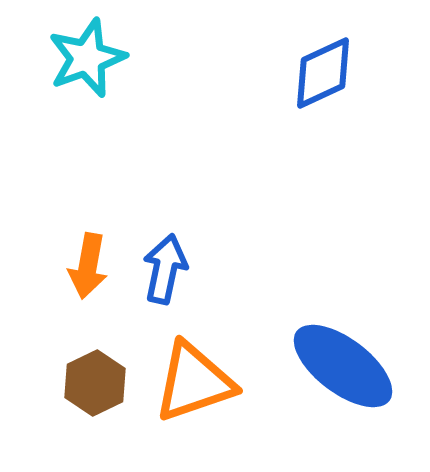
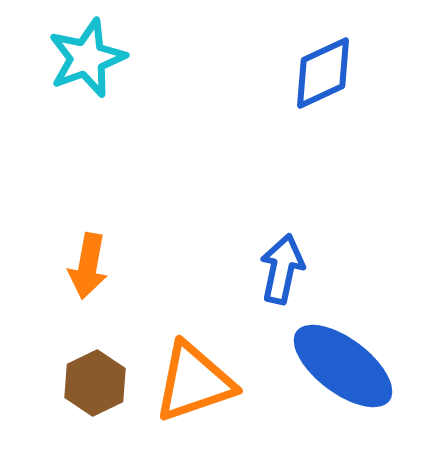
blue arrow: moved 117 px right
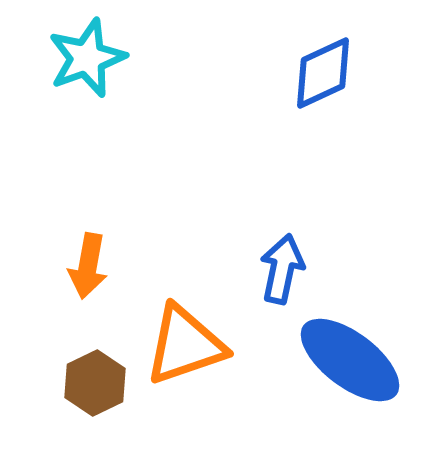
blue ellipse: moved 7 px right, 6 px up
orange triangle: moved 9 px left, 37 px up
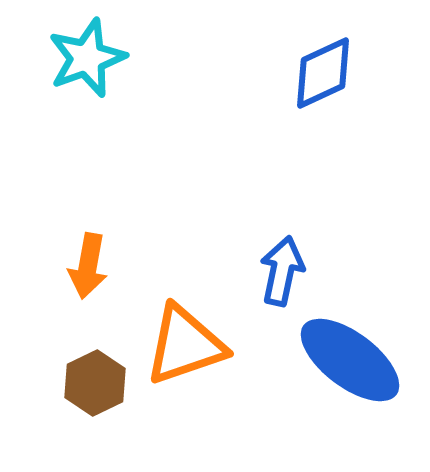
blue arrow: moved 2 px down
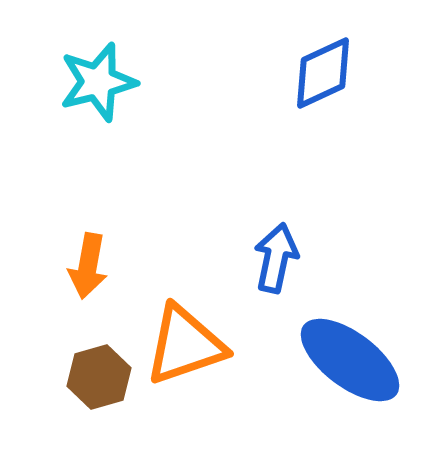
cyan star: moved 11 px right, 24 px down; rotated 6 degrees clockwise
blue arrow: moved 6 px left, 13 px up
brown hexagon: moved 4 px right, 6 px up; rotated 10 degrees clockwise
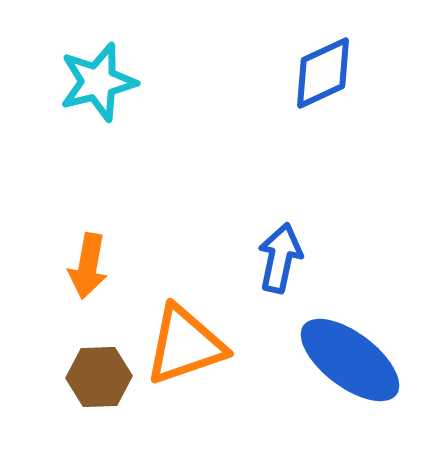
blue arrow: moved 4 px right
brown hexagon: rotated 14 degrees clockwise
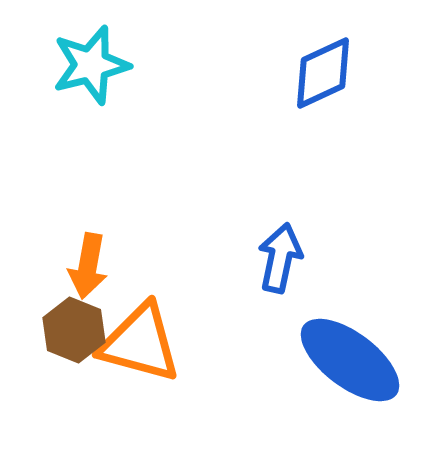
cyan star: moved 7 px left, 17 px up
orange triangle: moved 45 px left, 2 px up; rotated 34 degrees clockwise
brown hexagon: moved 25 px left, 47 px up; rotated 24 degrees clockwise
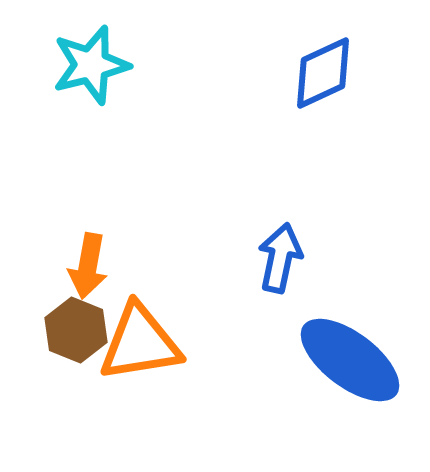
brown hexagon: moved 2 px right
orange triangle: rotated 24 degrees counterclockwise
